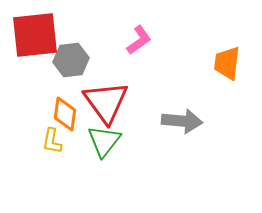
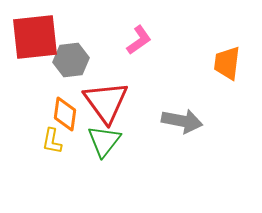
red square: moved 2 px down
gray arrow: rotated 6 degrees clockwise
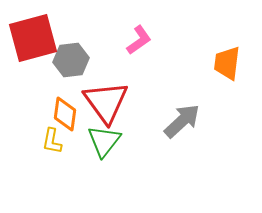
red square: moved 2 px left, 1 px down; rotated 9 degrees counterclockwise
gray arrow: rotated 54 degrees counterclockwise
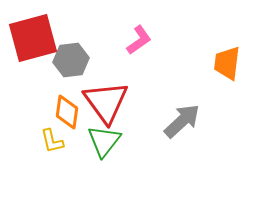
orange diamond: moved 2 px right, 2 px up
yellow L-shape: rotated 24 degrees counterclockwise
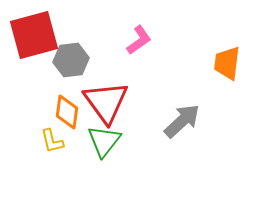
red square: moved 1 px right, 3 px up
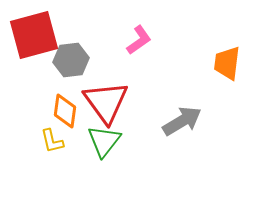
orange diamond: moved 2 px left, 1 px up
gray arrow: rotated 12 degrees clockwise
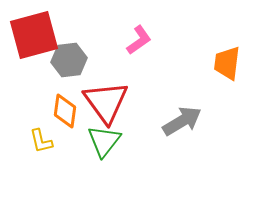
gray hexagon: moved 2 px left
yellow L-shape: moved 11 px left
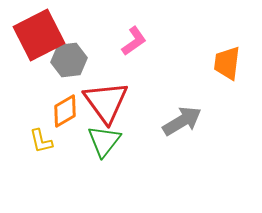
red square: moved 5 px right; rotated 12 degrees counterclockwise
pink L-shape: moved 5 px left, 1 px down
orange diamond: rotated 52 degrees clockwise
